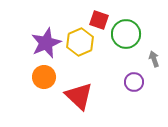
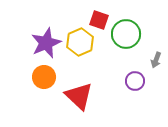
gray arrow: moved 2 px right, 1 px down; rotated 140 degrees counterclockwise
purple circle: moved 1 px right, 1 px up
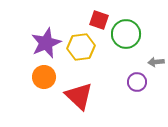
yellow hexagon: moved 1 px right, 5 px down; rotated 16 degrees clockwise
gray arrow: moved 2 px down; rotated 63 degrees clockwise
purple circle: moved 2 px right, 1 px down
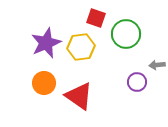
red square: moved 3 px left, 2 px up
gray arrow: moved 1 px right, 3 px down
orange circle: moved 6 px down
red triangle: rotated 8 degrees counterclockwise
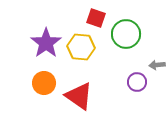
purple star: rotated 12 degrees counterclockwise
yellow hexagon: rotated 12 degrees clockwise
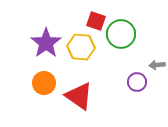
red square: moved 3 px down
green circle: moved 5 px left
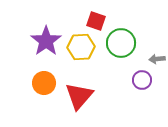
green circle: moved 9 px down
purple star: moved 2 px up
yellow hexagon: rotated 8 degrees counterclockwise
gray arrow: moved 6 px up
purple circle: moved 5 px right, 2 px up
red triangle: rotated 36 degrees clockwise
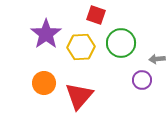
red square: moved 6 px up
purple star: moved 7 px up
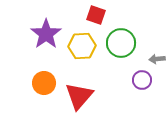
yellow hexagon: moved 1 px right, 1 px up
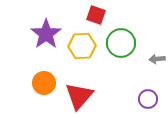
purple circle: moved 6 px right, 19 px down
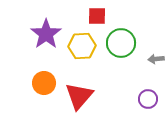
red square: moved 1 px right, 1 px down; rotated 18 degrees counterclockwise
gray arrow: moved 1 px left
